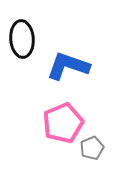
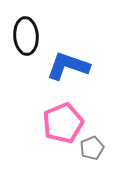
black ellipse: moved 4 px right, 3 px up
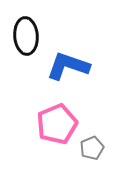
pink pentagon: moved 6 px left, 1 px down
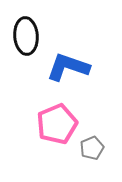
blue L-shape: moved 1 px down
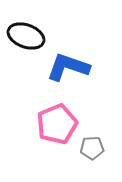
black ellipse: rotated 66 degrees counterclockwise
gray pentagon: rotated 20 degrees clockwise
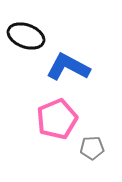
blue L-shape: rotated 9 degrees clockwise
pink pentagon: moved 5 px up
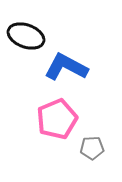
blue L-shape: moved 2 px left
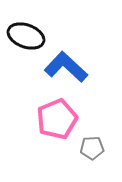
blue L-shape: rotated 15 degrees clockwise
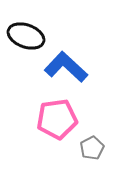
pink pentagon: rotated 15 degrees clockwise
gray pentagon: rotated 25 degrees counterclockwise
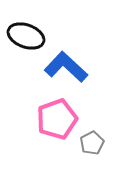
pink pentagon: rotated 12 degrees counterclockwise
gray pentagon: moved 5 px up
